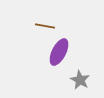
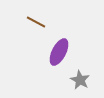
brown line: moved 9 px left, 4 px up; rotated 18 degrees clockwise
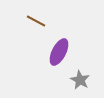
brown line: moved 1 px up
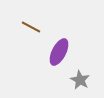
brown line: moved 5 px left, 6 px down
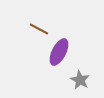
brown line: moved 8 px right, 2 px down
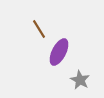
brown line: rotated 30 degrees clockwise
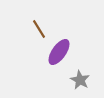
purple ellipse: rotated 8 degrees clockwise
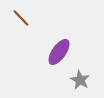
brown line: moved 18 px left, 11 px up; rotated 12 degrees counterclockwise
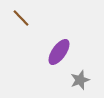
gray star: rotated 24 degrees clockwise
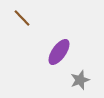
brown line: moved 1 px right
